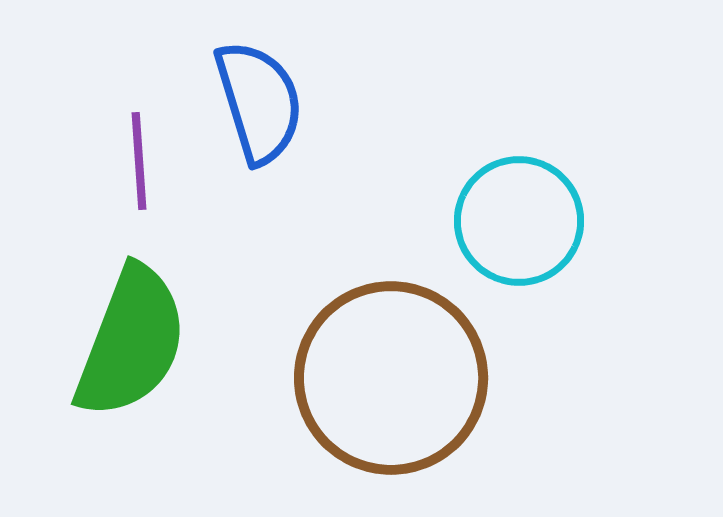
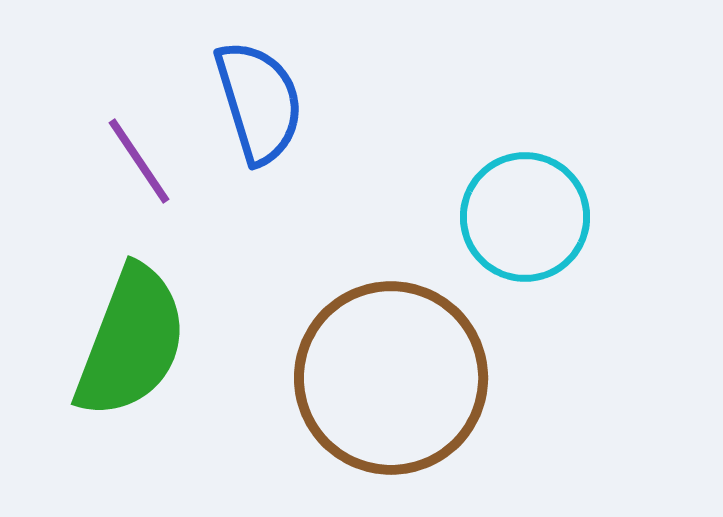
purple line: rotated 30 degrees counterclockwise
cyan circle: moved 6 px right, 4 px up
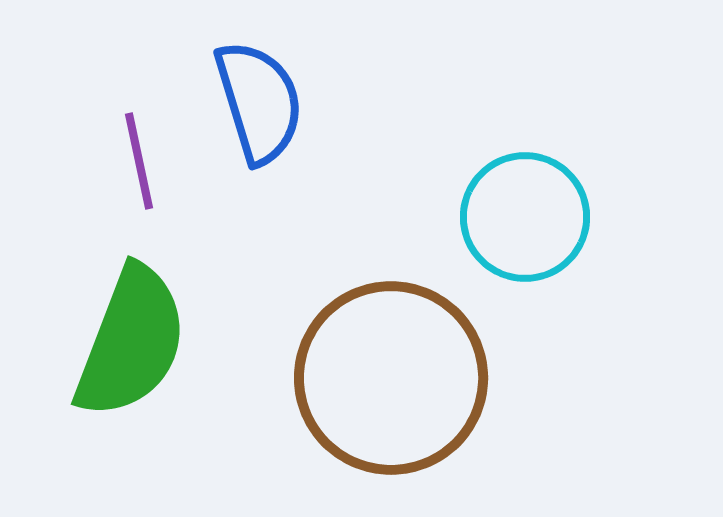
purple line: rotated 22 degrees clockwise
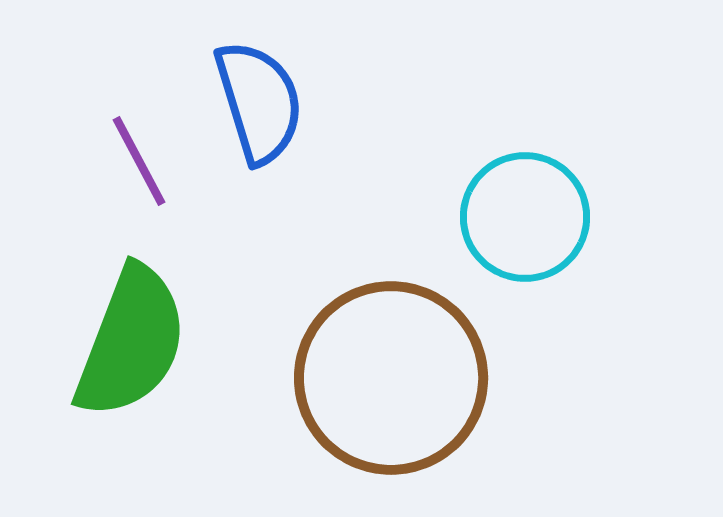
purple line: rotated 16 degrees counterclockwise
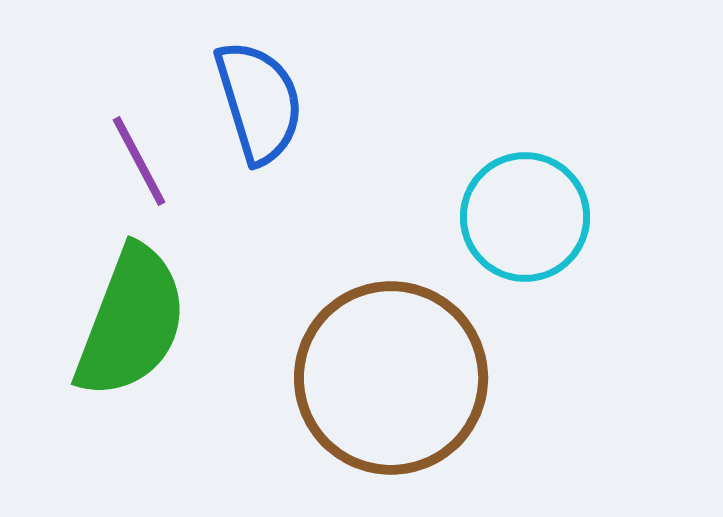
green semicircle: moved 20 px up
